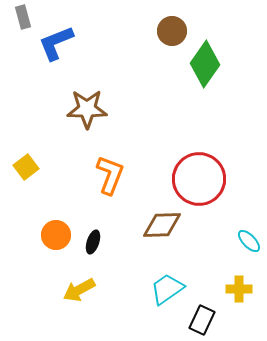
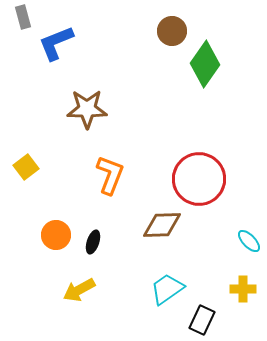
yellow cross: moved 4 px right
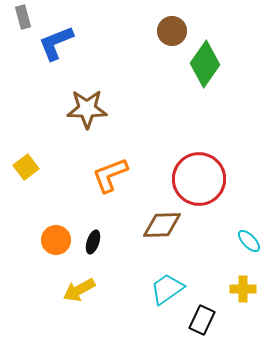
orange L-shape: rotated 132 degrees counterclockwise
orange circle: moved 5 px down
